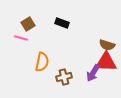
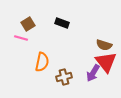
brown semicircle: moved 3 px left
red triangle: rotated 50 degrees clockwise
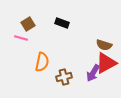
red triangle: moved 1 px down; rotated 40 degrees clockwise
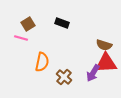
red triangle: rotated 25 degrees clockwise
brown cross: rotated 35 degrees counterclockwise
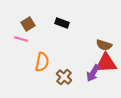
pink line: moved 1 px down
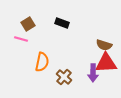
purple arrow: rotated 30 degrees counterclockwise
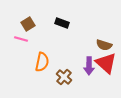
red triangle: rotated 45 degrees clockwise
purple arrow: moved 4 px left, 7 px up
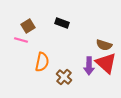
brown square: moved 2 px down
pink line: moved 1 px down
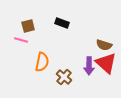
brown square: rotated 16 degrees clockwise
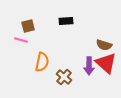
black rectangle: moved 4 px right, 2 px up; rotated 24 degrees counterclockwise
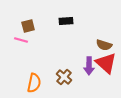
orange semicircle: moved 8 px left, 21 px down
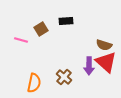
brown square: moved 13 px right, 3 px down; rotated 16 degrees counterclockwise
red triangle: moved 1 px up
